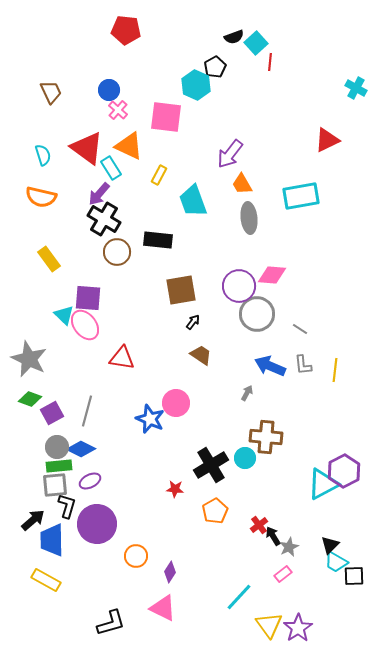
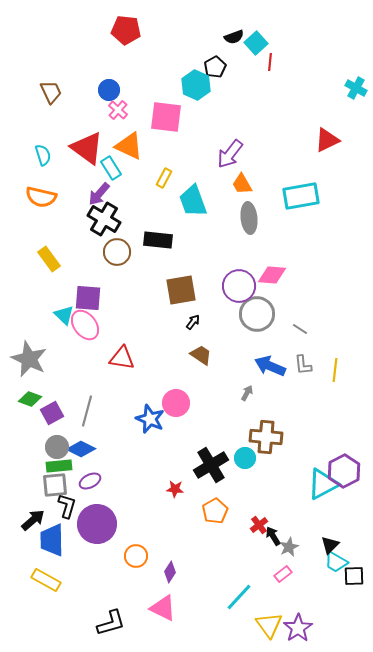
yellow rectangle at (159, 175): moved 5 px right, 3 px down
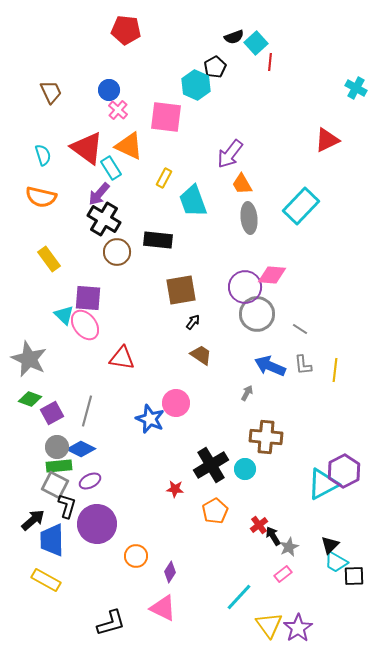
cyan rectangle at (301, 196): moved 10 px down; rotated 36 degrees counterclockwise
purple circle at (239, 286): moved 6 px right, 1 px down
cyan circle at (245, 458): moved 11 px down
gray square at (55, 485): rotated 32 degrees clockwise
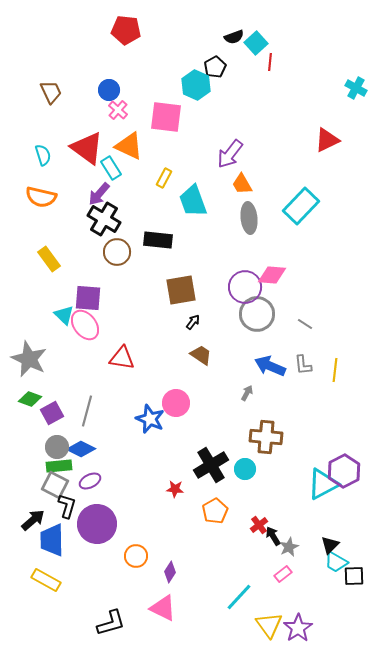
gray line at (300, 329): moved 5 px right, 5 px up
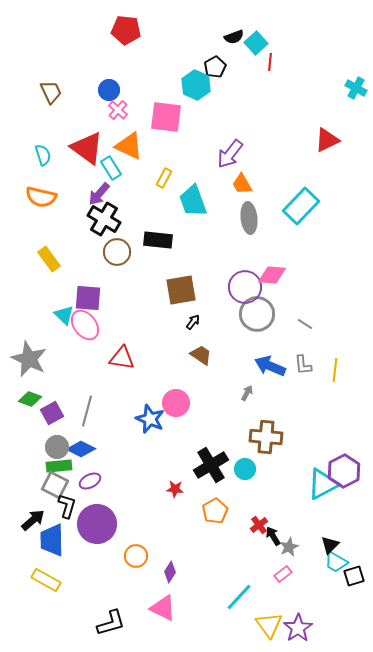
black square at (354, 576): rotated 15 degrees counterclockwise
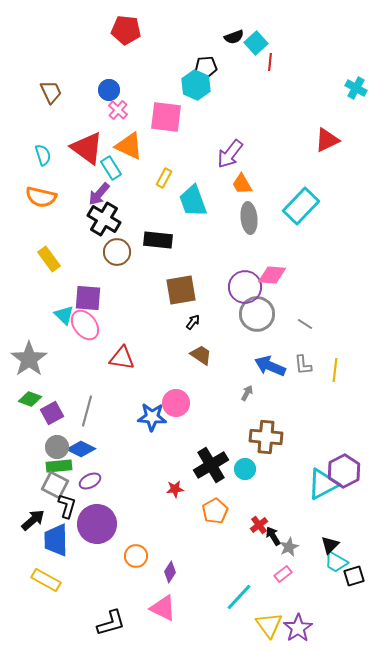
black pentagon at (215, 67): moved 9 px left; rotated 25 degrees clockwise
gray star at (29, 359): rotated 12 degrees clockwise
blue star at (150, 419): moved 2 px right, 2 px up; rotated 20 degrees counterclockwise
red star at (175, 489): rotated 12 degrees counterclockwise
blue trapezoid at (52, 540): moved 4 px right
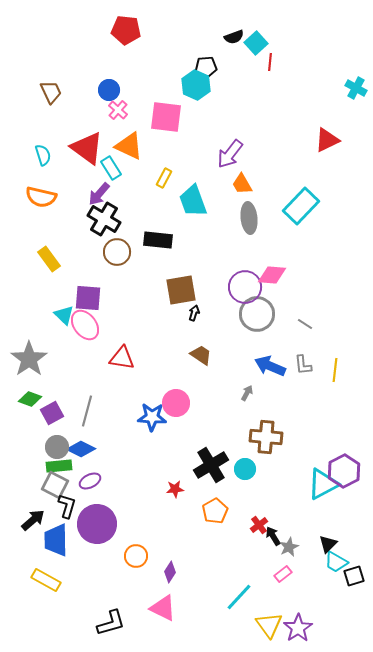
black arrow at (193, 322): moved 1 px right, 9 px up; rotated 21 degrees counterclockwise
black triangle at (330, 545): moved 2 px left, 1 px up
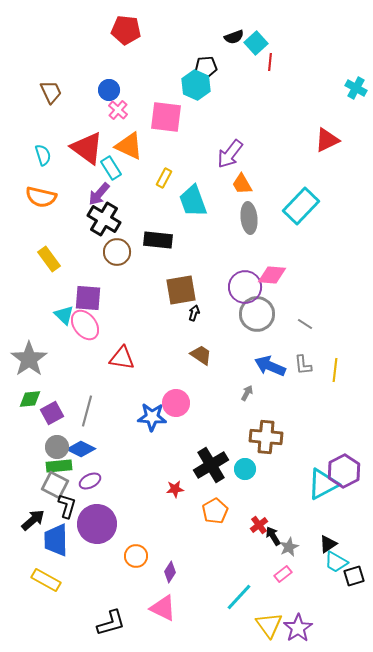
green diamond at (30, 399): rotated 25 degrees counterclockwise
black triangle at (328, 544): rotated 12 degrees clockwise
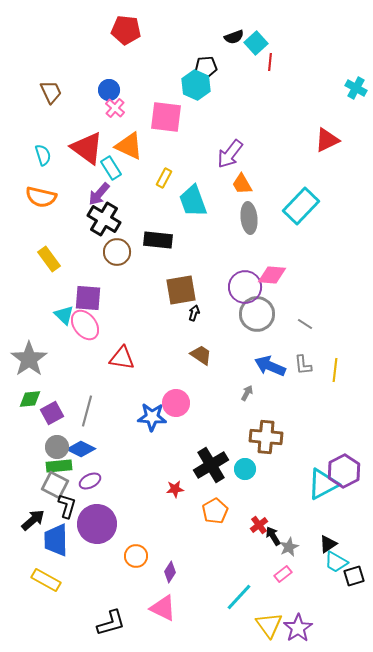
pink cross at (118, 110): moved 3 px left, 2 px up
